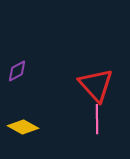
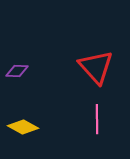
purple diamond: rotated 30 degrees clockwise
red triangle: moved 18 px up
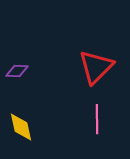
red triangle: rotated 27 degrees clockwise
yellow diamond: moved 2 px left; rotated 48 degrees clockwise
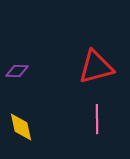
red triangle: rotated 30 degrees clockwise
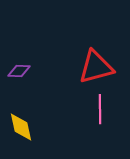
purple diamond: moved 2 px right
pink line: moved 3 px right, 10 px up
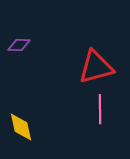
purple diamond: moved 26 px up
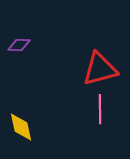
red triangle: moved 4 px right, 2 px down
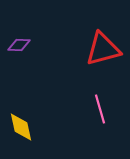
red triangle: moved 3 px right, 20 px up
pink line: rotated 16 degrees counterclockwise
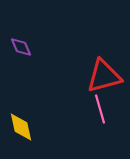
purple diamond: moved 2 px right, 2 px down; rotated 65 degrees clockwise
red triangle: moved 1 px right, 27 px down
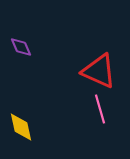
red triangle: moved 5 px left, 5 px up; rotated 39 degrees clockwise
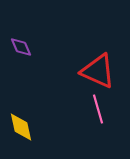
red triangle: moved 1 px left
pink line: moved 2 px left
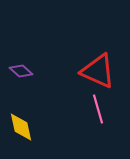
purple diamond: moved 24 px down; rotated 25 degrees counterclockwise
